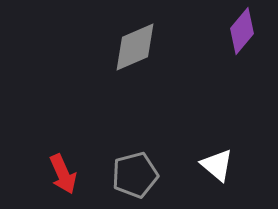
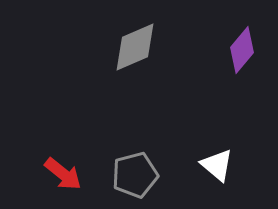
purple diamond: moved 19 px down
red arrow: rotated 27 degrees counterclockwise
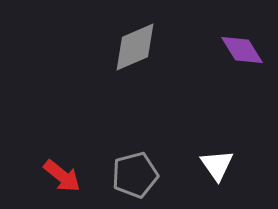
purple diamond: rotated 72 degrees counterclockwise
white triangle: rotated 15 degrees clockwise
red arrow: moved 1 px left, 2 px down
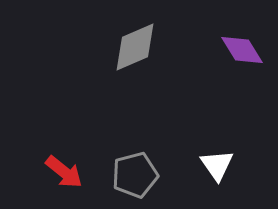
red arrow: moved 2 px right, 4 px up
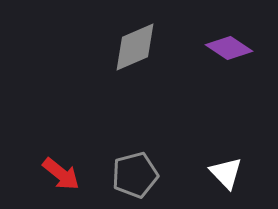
purple diamond: moved 13 px left, 2 px up; rotated 24 degrees counterclockwise
white triangle: moved 9 px right, 8 px down; rotated 9 degrees counterclockwise
red arrow: moved 3 px left, 2 px down
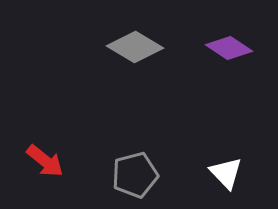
gray diamond: rotated 54 degrees clockwise
red arrow: moved 16 px left, 13 px up
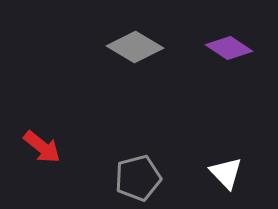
red arrow: moved 3 px left, 14 px up
gray pentagon: moved 3 px right, 3 px down
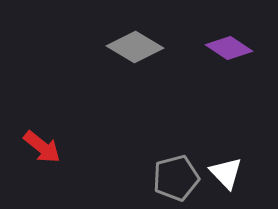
gray pentagon: moved 38 px right
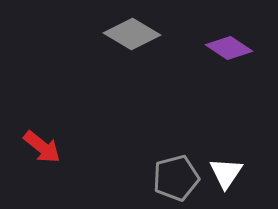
gray diamond: moved 3 px left, 13 px up
white triangle: rotated 18 degrees clockwise
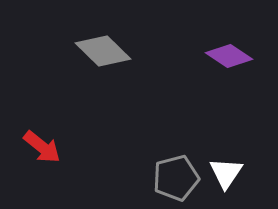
gray diamond: moved 29 px left, 17 px down; rotated 14 degrees clockwise
purple diamond: moved 8 px down
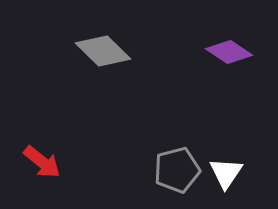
purple diamond: moved 4 px up
red arrow: moved 15 px down
gray pentagon: moved 1 px right, 8 px up
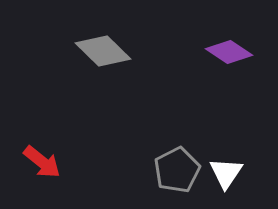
gray pentagon: rotated 12 degrees counterclockwise
